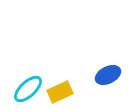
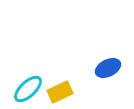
blue ellipse: moved 7 px up
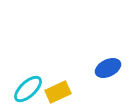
yellow rectangle: moved 2 px left
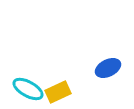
cyan ellipse: rotated 72 degrees clockwise
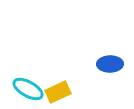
blue ellipse: moved 2 px right, 4 px up; rotated 25 degrees clockwise
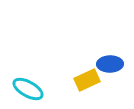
yellow rectangle: moved 29 px right, 12 px up
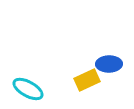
blue ellipse: moved 1 px left
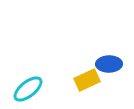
cyan ellipse: rotated 68 degrees counterclockwise
